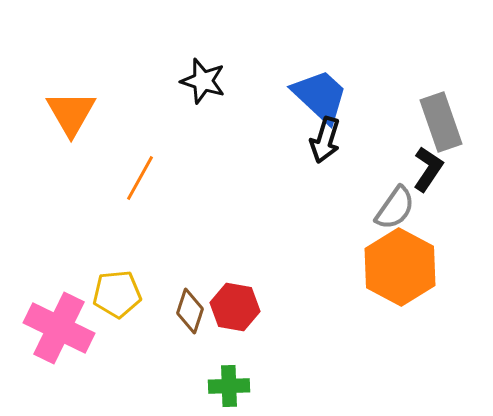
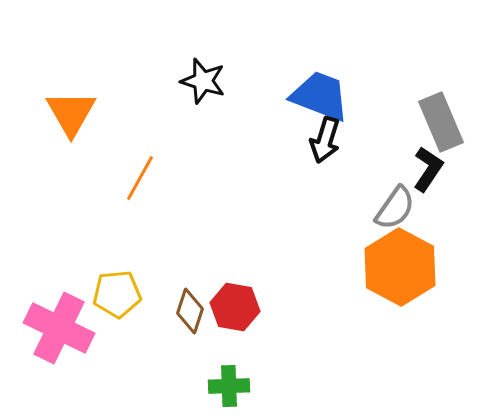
blue trapezoid: rotated 22 degrees counterclockwise
gray rectangle: rotated 4 degrees counterclockwise
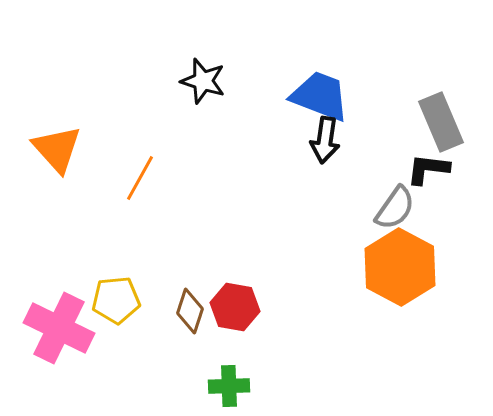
orange triangle: moved 14 px left, 36 px down; rotated 12 degrees counterclockwise
black arrow: rotated 9 degrees counterclockwise
black L-shape: rotated 117 degrees counterclockwise
yellow pentagon: moved 1 px left, 6 px down
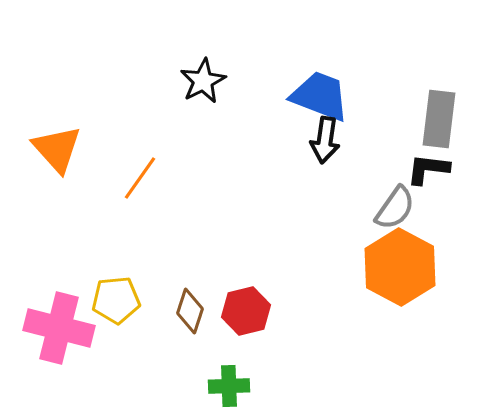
black star: rotated 27 degrees clockwise
gray rectangle: moved 2 px left, 3 px up; rotated 30 degrees clockwise
orange line: rotated 6 degrees clockwise
red hexagon: moved 11 px right, 4 px down; rotated 24 degrees counterclockwise
pink cross: rotated 12 degrees counterclockwise
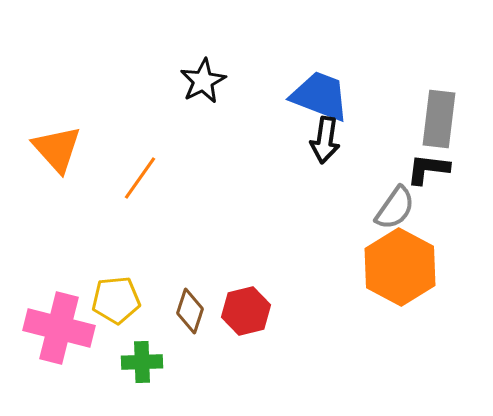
green cross: moved 87 px left, 24 px up
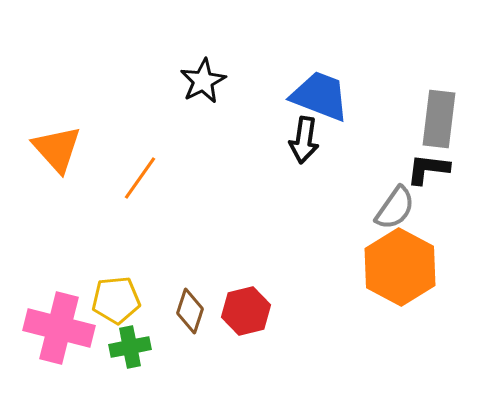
black arrow: moved 21 px left
green cross: moved 12 px left, 15 px up; rotated 9 degrees counterclockwise
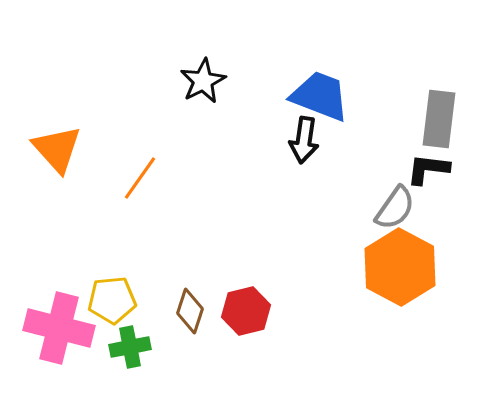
yellow pentagon: moved 4 px left
